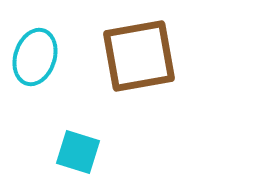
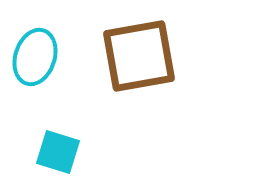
cyan square: moved 20 px left
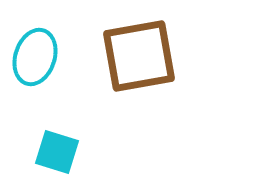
cyan square: moved 1 px left
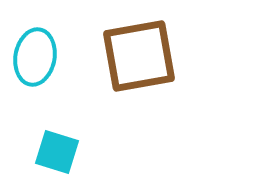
cyan ellipse: rotated 8 degrees counterclockwise
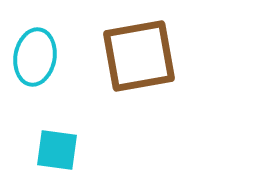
cyan square: moved 2 px up; rotated 9 degrees counterclockwise
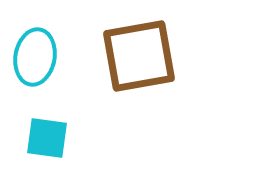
cyan square: moved 10 px left, 12 px up
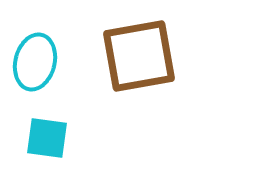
cyan ellipse: moved 5 px down; rotated 4 degrees clockwise
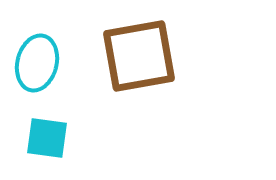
cyan ellipse: moved 2 px right, 1 px down
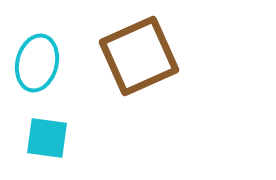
brown square: rotated 14 degrees counterclockwise
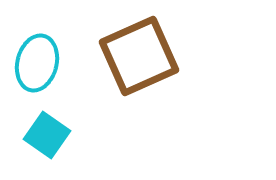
cyan square: moved 3 px up; rotated 27 degrees clockwise
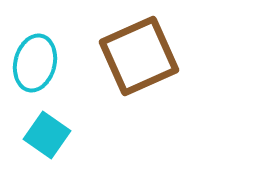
cyan ellipse: moved 2 px left
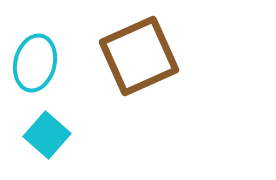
cyan square: rotated 6 degrees clockwise
